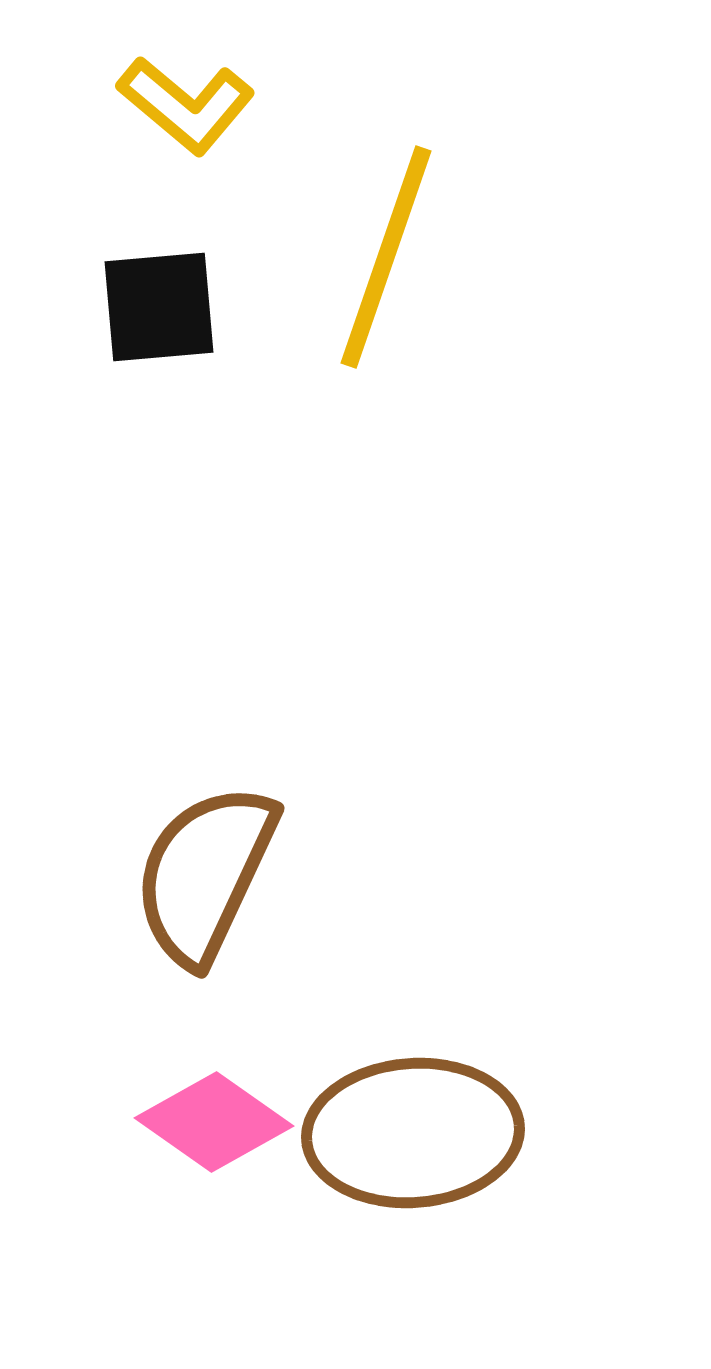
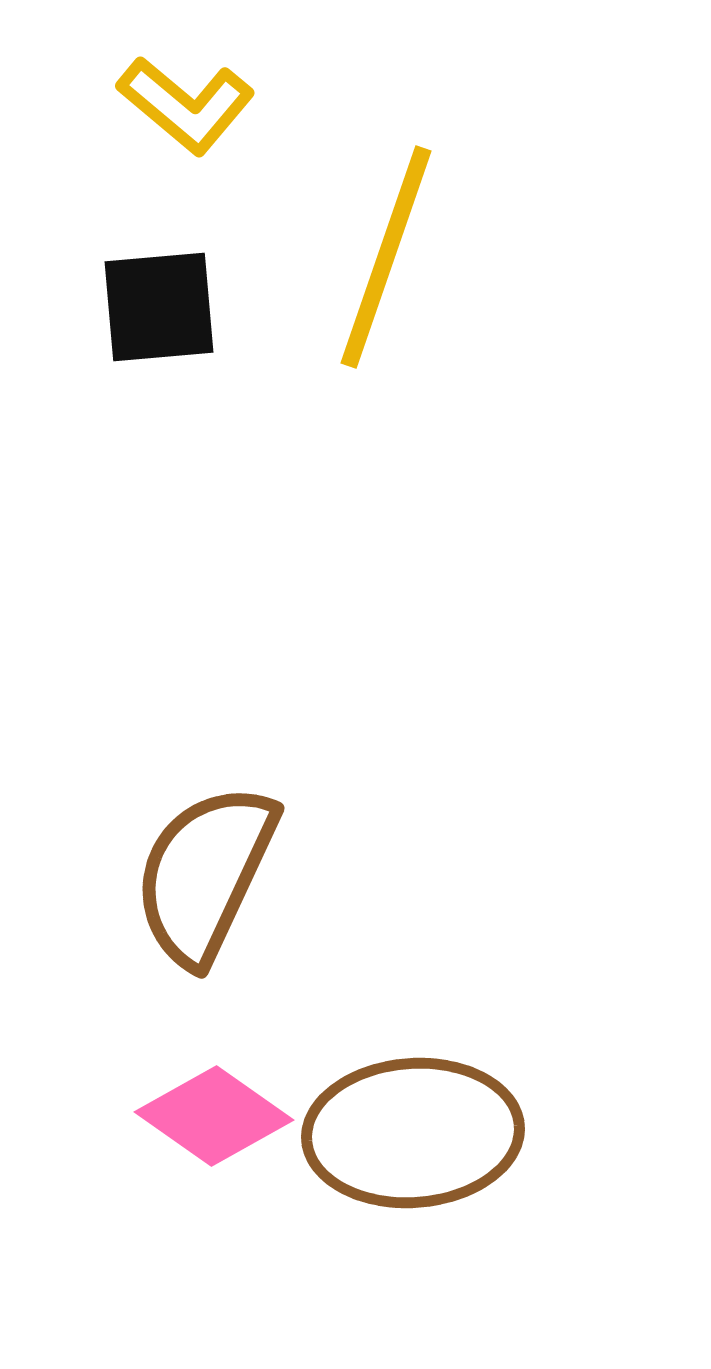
pink diamond: moved 6 px up
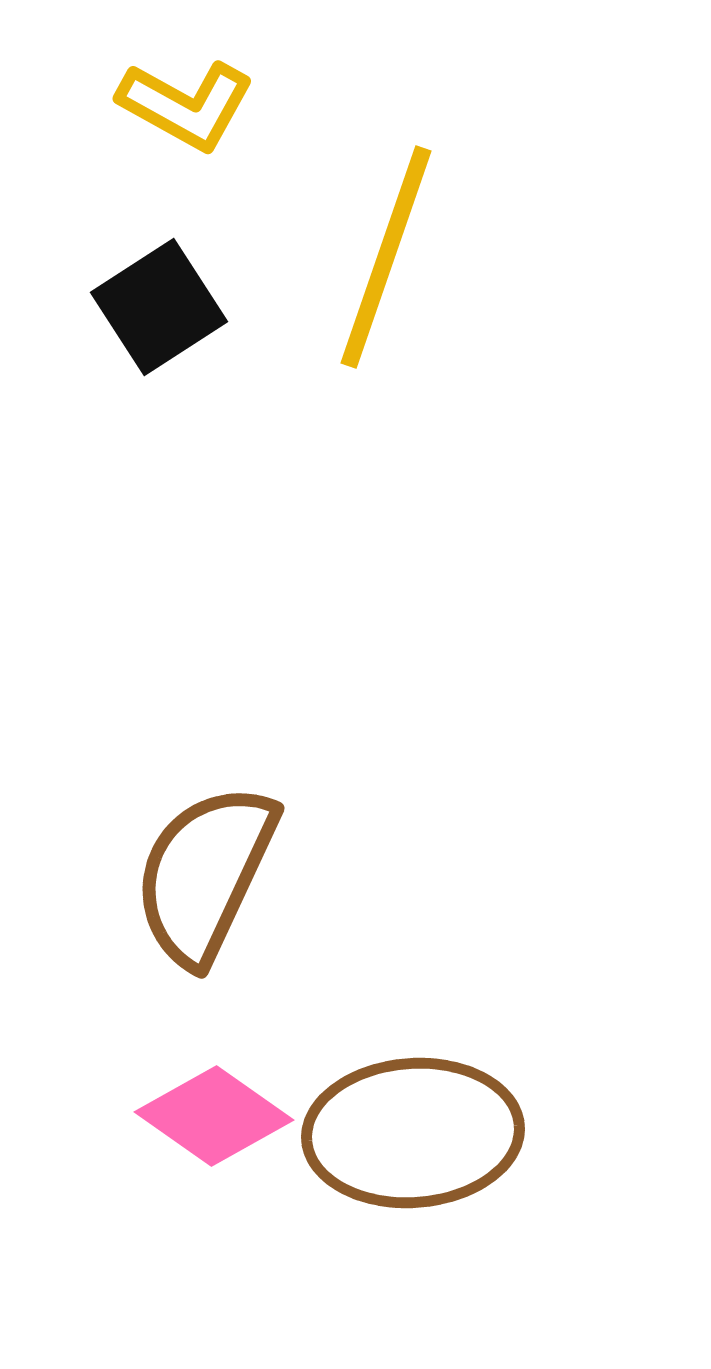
yellow L-shape: rotated 11 degrees counterclockwise
black square: rotated 28 degrees counterclockwise
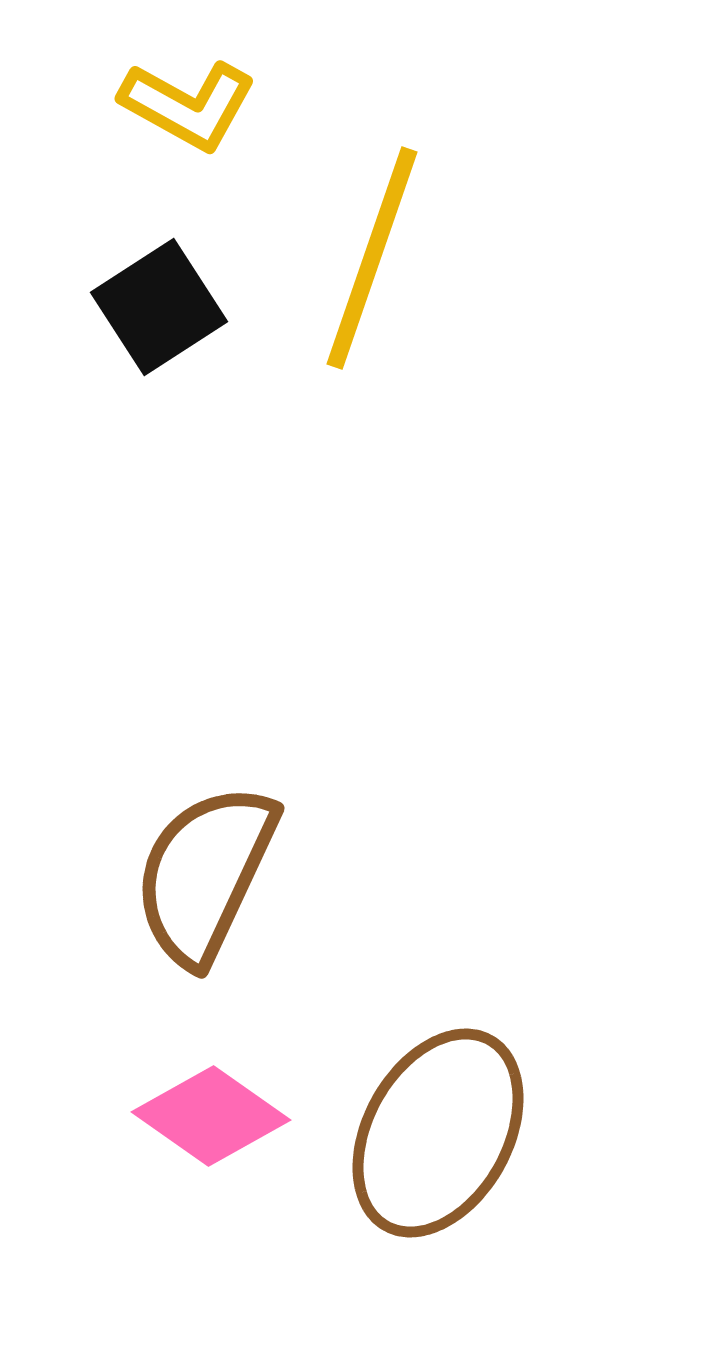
yellow L-shape: moved 2 px right
yellow line: moved 14 px left, 1 px down
pink diamond: moved 3 px left
brown ellipse: moved 25 px right; rotated 57 degrees counterclockwise
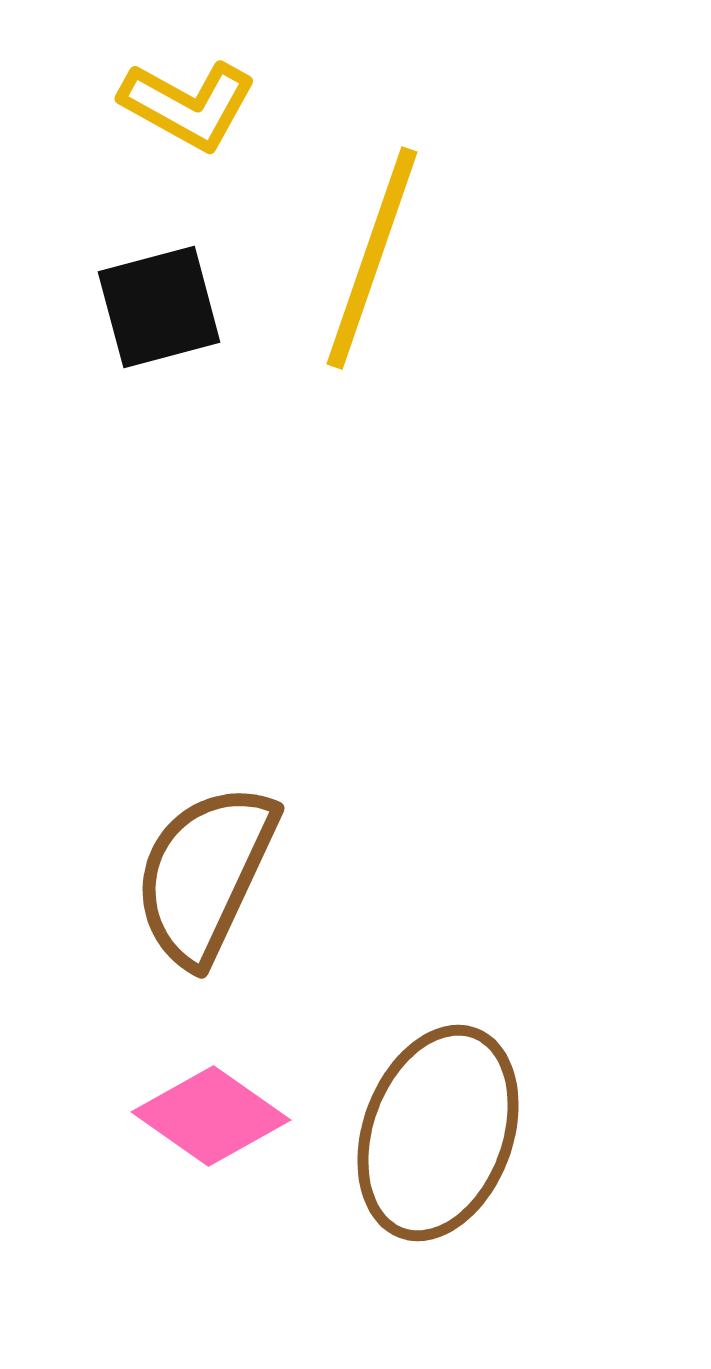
black square: rotated 18 degrees clockwise
brown ellipse: rotated 9 degrees counterclockwise
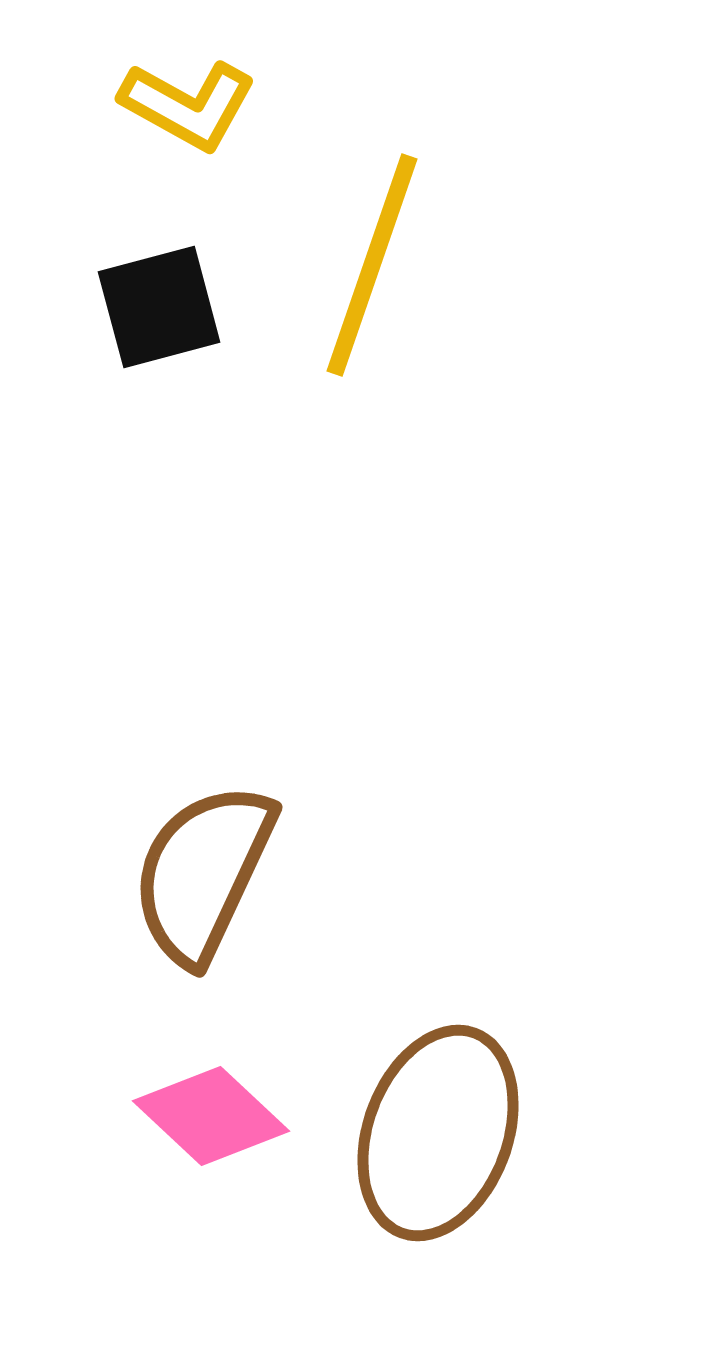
yellow line: moved 7 px down
brown semicircle: moved 2 px left, 1 px up
pink diamond: rotated 8 degrees clockwise
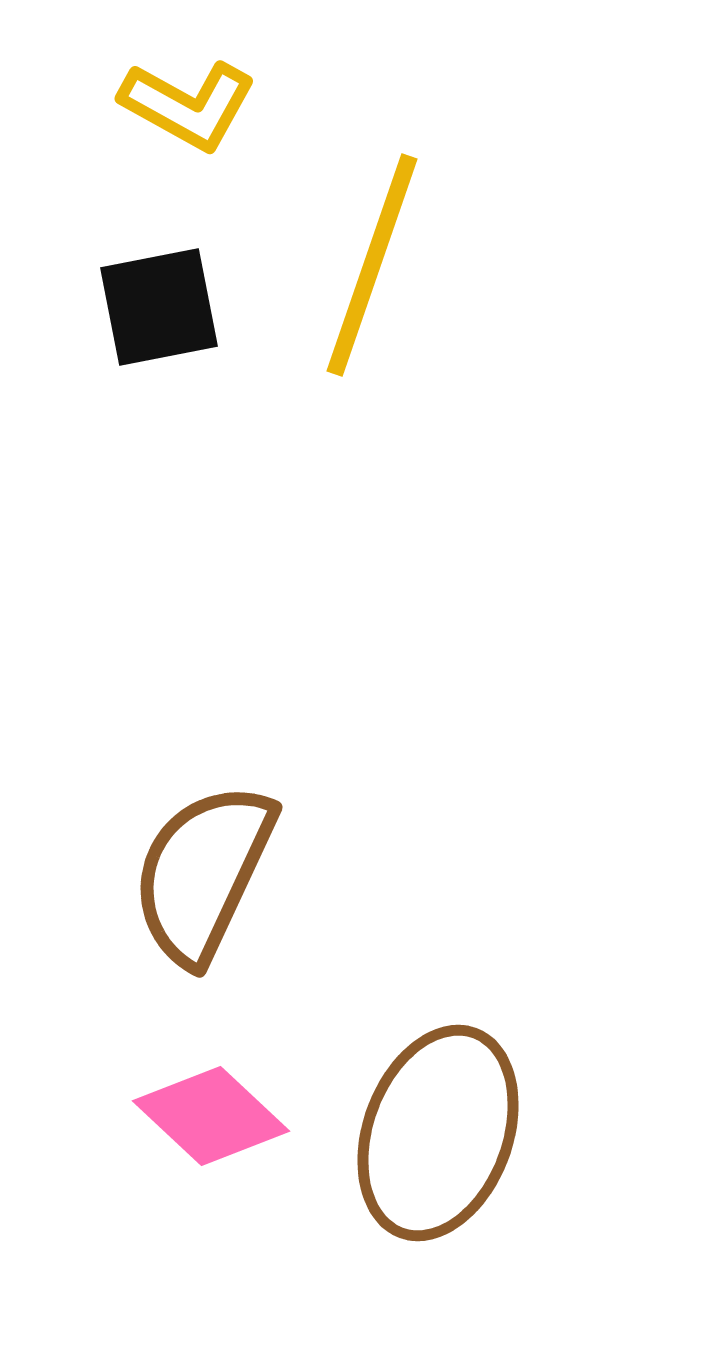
black square: rotated 4 degrees clockwise
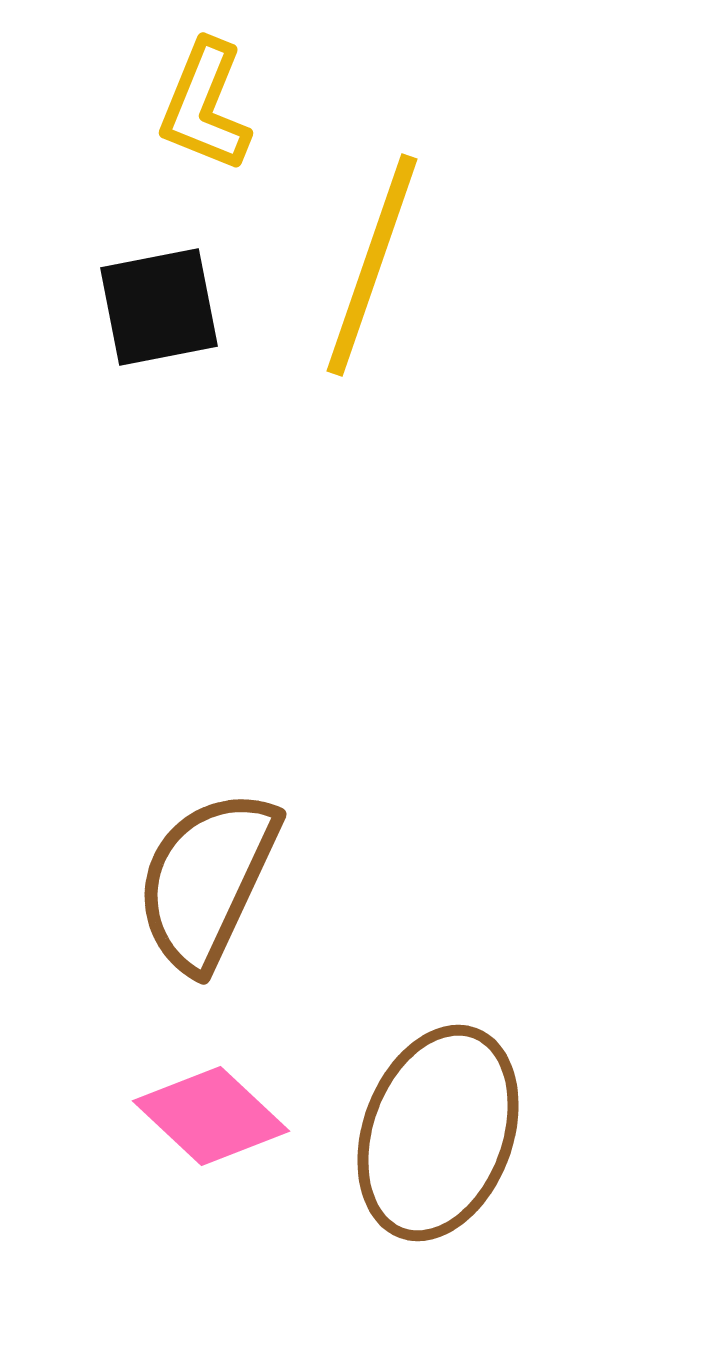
yellow L-shape: moved 17 px right, 1 px down; rotated 83 degrees clockwise
brown semicircle: moved 4 px right, 7 px down
